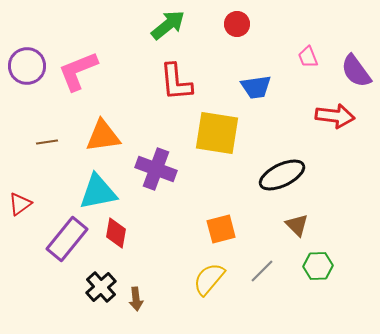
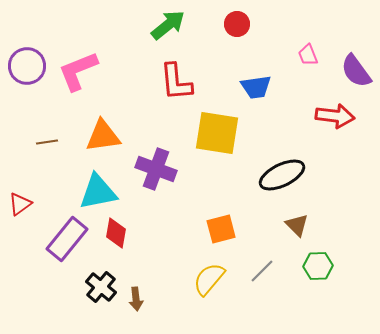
pink trapezoid: moved 2 px up
black cross: rotated 8 degrees counterclockwise
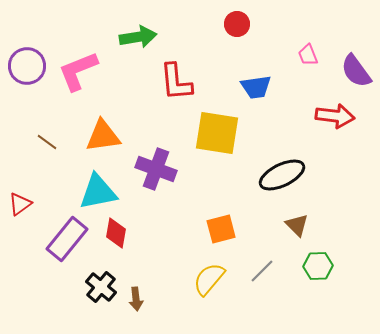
green arrow: moved 30 px left, 12 px down; rotated 30 degrees clockwise
brown line: rotated 45 degrees clockwise
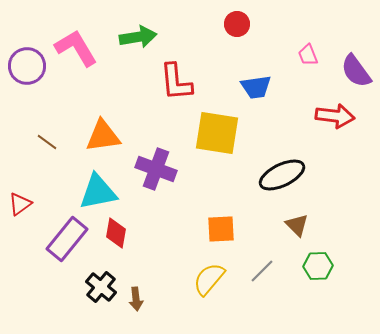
pink L-shape: moved 2 px left, 23 px up; rotated 81 degrees clockwise
orange square: rotated 12 degrees clockwise
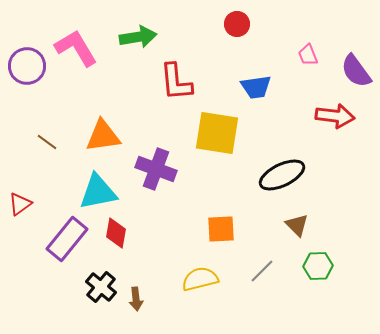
yellow semicircle: moved 9 px left; rotated 36 degrees clockwise
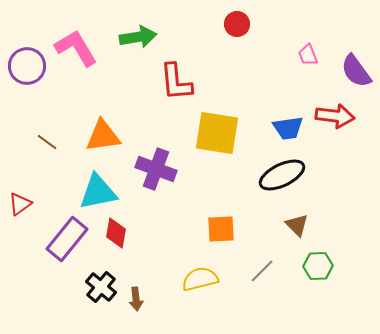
blue trapezoid: moved 32 px right, 41 px down
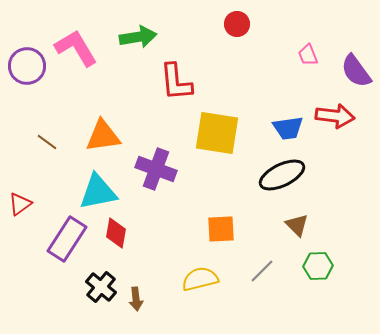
purple rectangle: rotated 6 degrees counterclockwise
